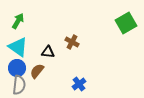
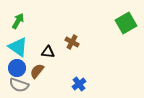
gray semicircle: rotated 102 degrees clockwise
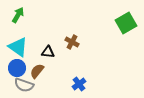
green arrow: moved 6 px up
gray semicircle: moved 5 px right
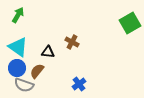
green square: moved 4 px right
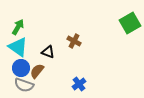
green arrow: moved 12 px down
brown cross: moved 2 px right, 1 px up
black triangle: rotated 16 degrees clockwise
blue circle: moved 4 px right
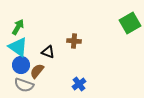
brown cross: rotated 24 degrees counterclockwise
blue circle: moved 3 px up
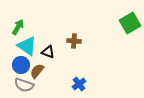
cyan triangle: moved 9 px right, 1 px up
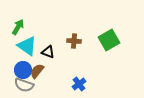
green square: moved 21 px left, 17 px down
blue circle: moved 2 px right, 5 px down
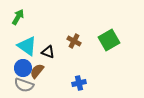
green arrow: moved 10 px up
brown cross: rotated 24 degrees clockwise
blue circle: moved 2 px up
blue cross: moved 1 px up; rotated 24 degrees clockwise
